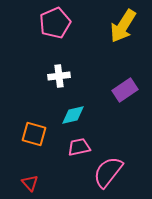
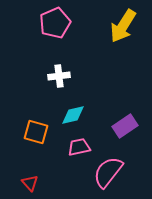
purple rectangle: moved 36 px down
orange square: moved 2 px right, 2 px up
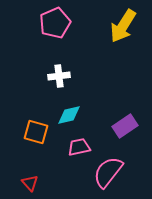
cyan diamond: moved 4 px left
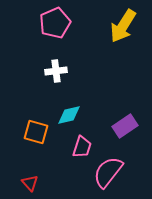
white cross: moved 3 px left, 5 px up
pink trapezoid: moved 3 px right; rotated 120 degrees clockwise
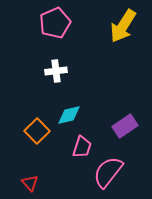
orange square: moved 1 px right, 1 px up; rotated 30 degrees clockwise
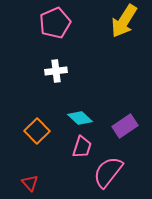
yellow arrow: moved 1 px right, 5 px up
cyan diamond: moved 11 px right, 3 px down; rotated 55 degrees clockwise
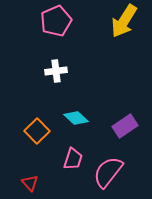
pink pentagon: moved 1 px right, 2 px up
cyan diamond: moved 4 px left
pink trapezoid: moved 9 px left, 12 px down
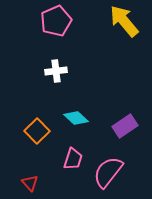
yellow arrow: rotated 108 degrees clockwise
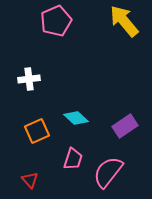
white cross: moved 27 px left, 8 px down
orange square: rotated 20 degrees clockwise
red triangle: moved 3 px up
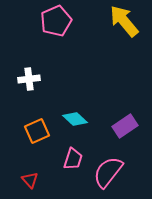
cyan diamond: moved 1 px left, 1 px down
